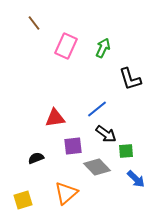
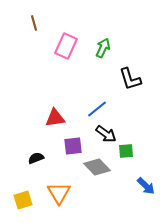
brown line: rotated 21 degrees clockwise
blue arrow: moved 10 px right, 7 px down
orange triangle: moved 7 px left; rotated 20 degrees counterclockwise
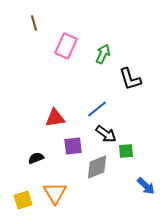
green arrow: moved 6 px down
gray diamond: rotated 68 degrees counterclockwise
orange triangle: moved 4 px left
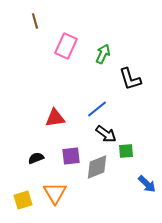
brown line: moved 1 px right, 2 px up
purple square: moved 2 px left, 10 px down
blue arrow: moved 1 px right, 2 px up
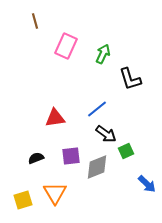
green square: rotated 21 degrees counterclockwise
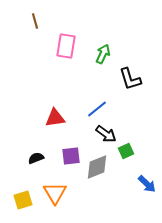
pink rectangle: rotated 15 degrees counterclockwise
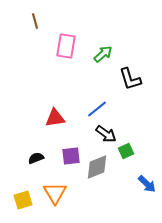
green arrow: rotated 24 degrees clockwise
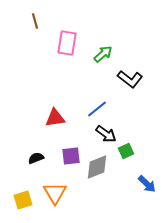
pink rectangle: moved 1 px right, 3 px up
black L-shape: rotated 35 degrees counterclockwise
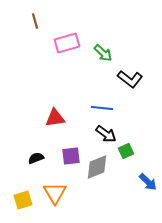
pink rectangle: rotated 65 degrees clockwise
green arrow: moved 1 px up; rotated 84 degrees clockwise
blue line: moved 5 px right, 1 px up; rotated 45 degrees clockwise
blue arrow: moved 1 px right, 2 px up
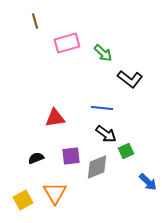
yellow square: rotated 12 degrees counterclockwise
